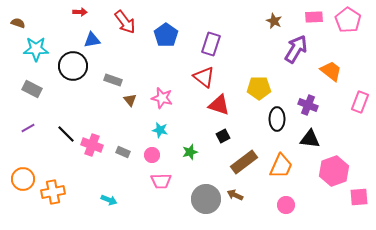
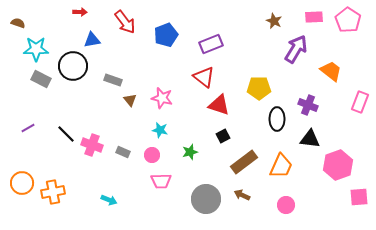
blue pentagon at (166, 35): rotated 15 degrees clockwise
purple rectangle at (211, 44): rotated 50 degrees clockwise
gray rectangle at (32, 89): moved 9 px right, 10 px up
pink hexagon at (334, 171): moved 4 px right, 6 px up
orange circle at (23, 179): moved 1 px left, 4 px down
brown arrow at (235, 195): moved 7 px right
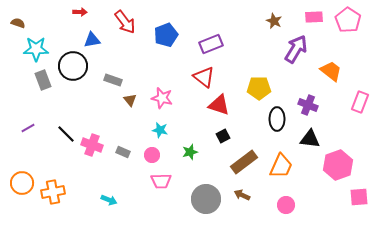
gray rectangle at (41, 79): moved 2 px right, 1 px down; rotated 42 degrees clockwise
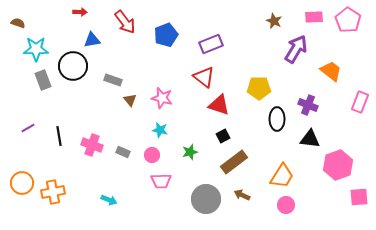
black line at (66, 134): moved 7 px left, 2 px down; rotated 36 degrees clockwise
brown rectangle at (244, 162): moved 10 px left
orange trapezoid at (281, 166): moved 1 px right, 10 px down; rotated 8 degrees clockwise
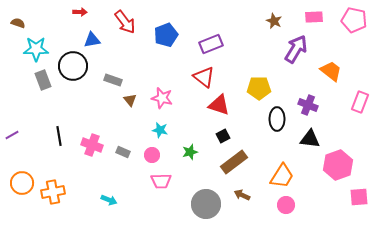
pink pentagon at (348, 20): moved 6 px right; rotated 20 degrees counterclockwise
purple line at (28, 128): moved 16 px left, 7 px down
gray circle at (206, 199): moved 5 px down
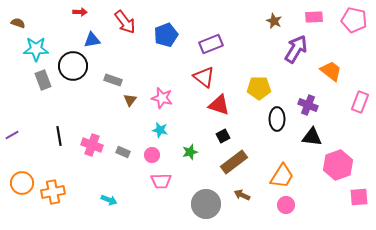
brown triangle at (130, 100): rotated 16 degrees clockwise
black triangle at (310, 139): moved 2 px right, 2 px up
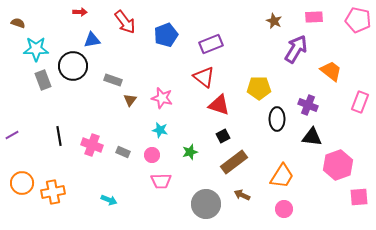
pink pentagon at (354, 20): moved 4 px right
pink circle at (286, 205): moved 2 px left, 4 px down
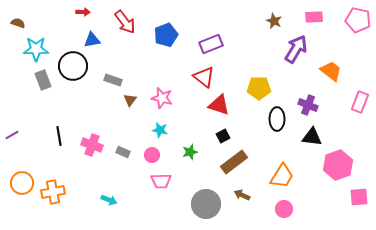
red arrow at (80, 12): moved 3 px right
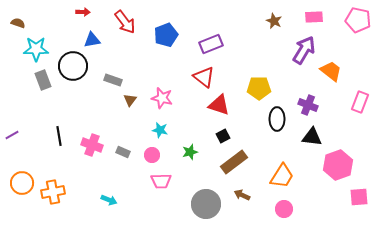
purple arrow at (296, 49): moved 8 px right, 1 px down
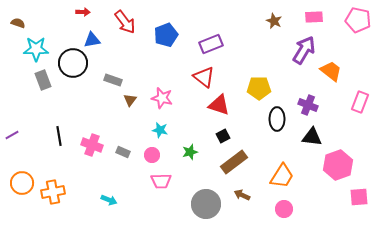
black circle at (73, 66): moved 3 px up
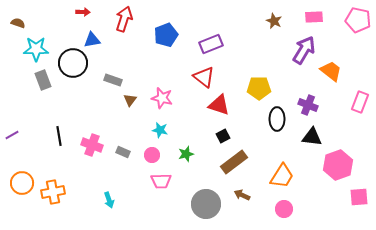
red arrow at (125, 22): moved 1 px left, 3 px up; rotated 125 degrees counterclockwise
green star at (190, 152): moved 4 px left, 2 px down
cyan arrow at (109, 200): rotated 49 degrees clockwise
